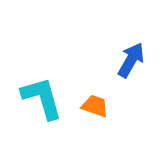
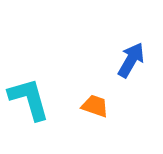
cyan L-shape: moved 13 px left, 1 px down
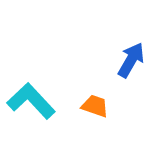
cyan L-shape: moved 2 px right, 2 px down; rotated 27 degrees counterclockwise
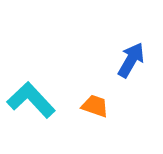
cyan L-shape: moved 1 px up
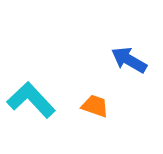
blue arrow: moved 2 px left; rotated 90 degrees counterclockwise
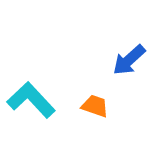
blue arrow: rotated 72 degrees counterclockwise
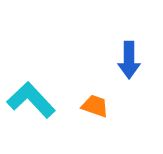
blue arrow: rotated 48 degrees counterclockwise
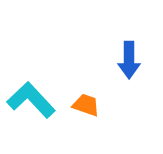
orange trapezoid: moved 9 px left, 1 px up
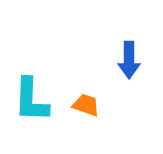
cyan L-shape: rotated 135 degrees counterclockwise
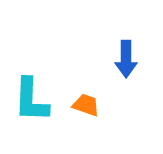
blue arrow: moved 3 px left, 1 px up
